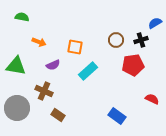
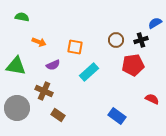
cyan rectangle: moved 1 px right, 1 px down
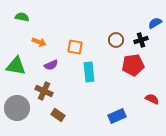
purple semicircle: moved 2 px left
cyan rectangle: rotated 54 degrees counterclockwise
blue rectangle: rotated 60 degrees counterclockwise
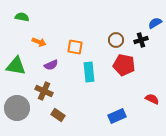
red pentagon: moved 9 px left; rotated 20 degrees clockwise
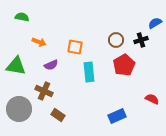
red pentagon: rotated 30 degrees clockwise
gray circle: moved 2 px right, 1 px down
